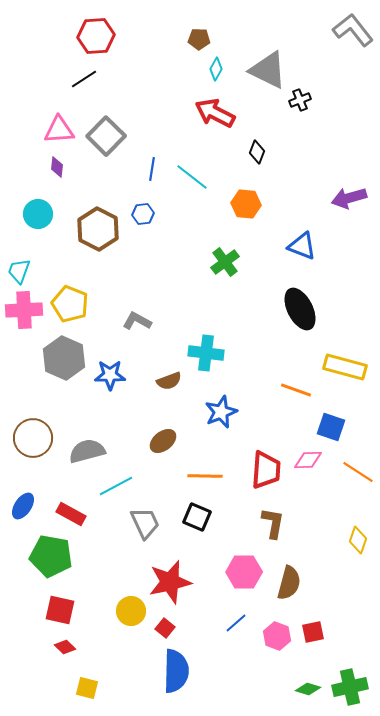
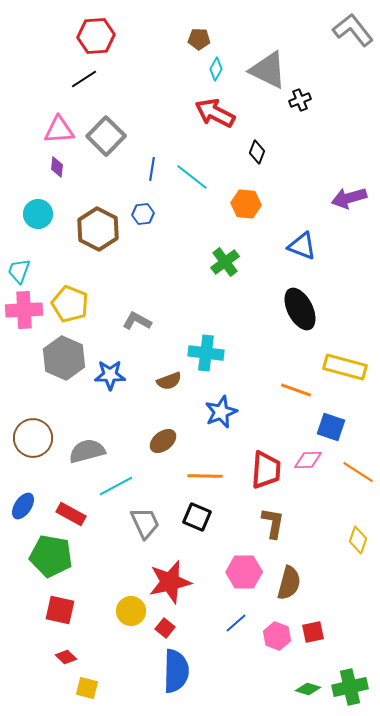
red diamond at (65, 647): moved 1 px right, 10 px down
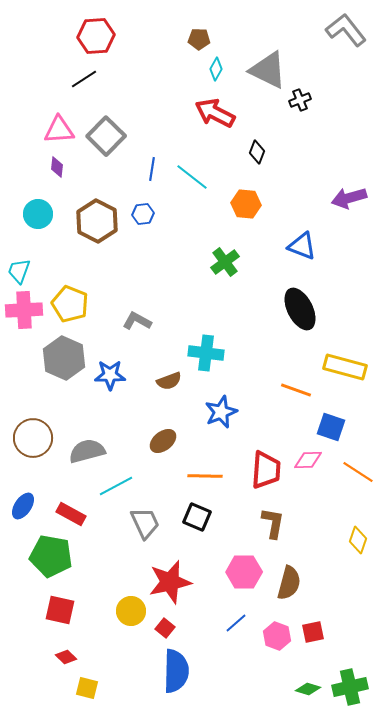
gray L-shape at (353, 30): moved 7 px left
brown hexagon at (98, 229): moved 1 px left, 8 px up
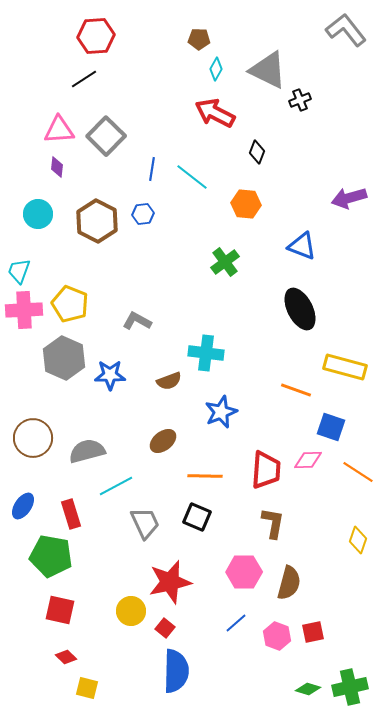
red rectangle at (71, 514): rotated 44 degrees clockwise
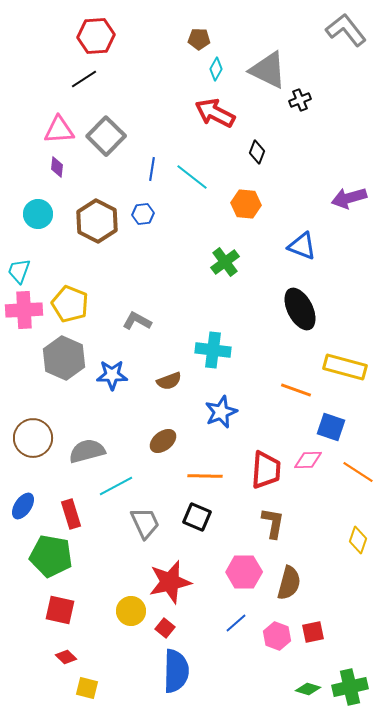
cyan cross at (206, 353): moved 7 px right, 3 px up
blue star at (110, 375): moved 2 px right
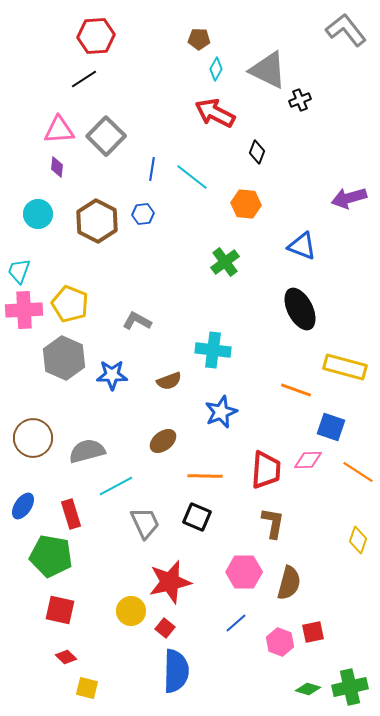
pink hexagon at (277, 636): moved 3 px right, 6 px down
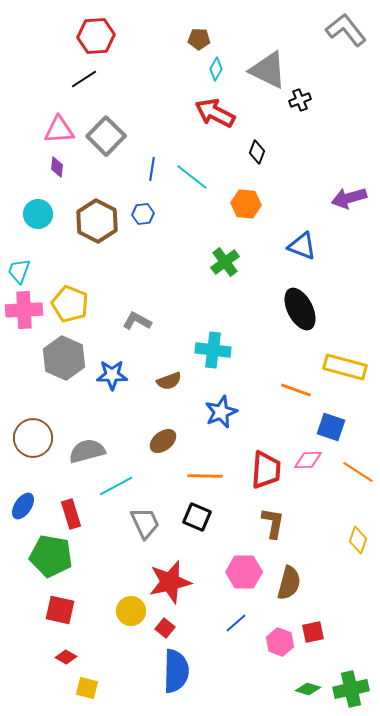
red diamond at (66, 657): rotated 15 degrees counterclockwise
green cross at (350, 687): moved 1 px right, 2 px down
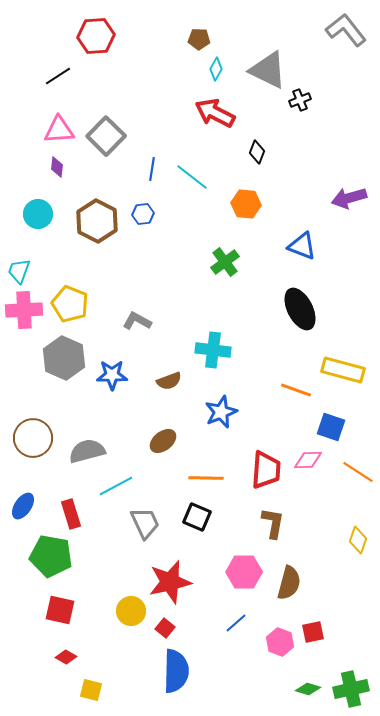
black line at (84, 79): moved 26 px left, 3 px up
yellow rectangle at (345, 367): moved 2 px left, 3 px down
orange line at (205, 476): moved 1 px right, 2 px down
yellow square at (87, 688): moved 4 px right, 2 px down
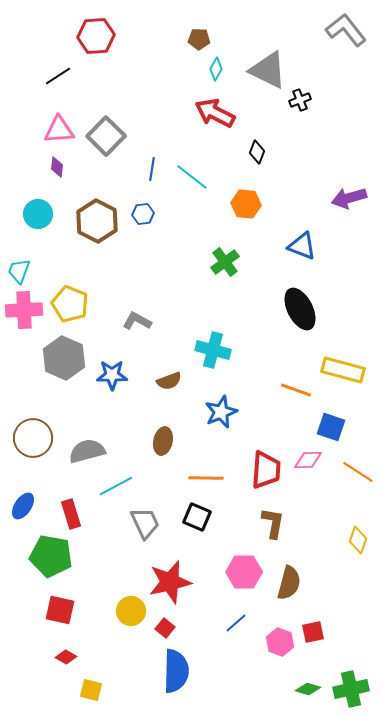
cyan cross at (213, 350): rotated 8 degrees clockwise
brown ellipse at (163, 441): rotated 40 degrees counterclockwise
